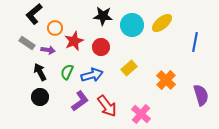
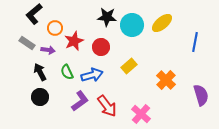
black star: moved 4 px right, 1 px down
yellow rectangle: moved 2 px up
green semicircle: rotated 49 degrees counterclockwise
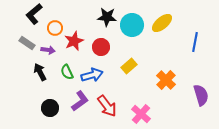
black circle: moved 10 px right, 11 px down
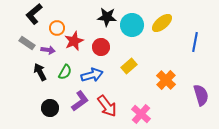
orange circle: moved 2 px right
green semicircle: moved 2 px left; rotated 126 degrees counterclockwise
